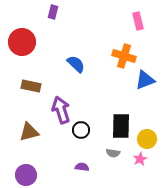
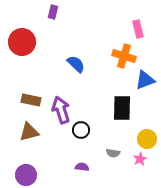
pink rectangle: moved 8 px down
brown rectangle: moved 14 px down
black rectangle: moved 1 px right, 18 px up
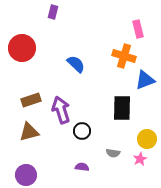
red circle: moved 6 px down
brown rectangle: rotated 30 degrees counterclockwise
black circle: moved 1 px right, 1 px down
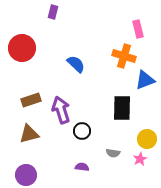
brown triangle: moved 2 px down
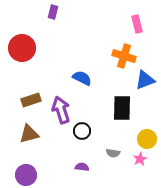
pink rectangle: moved 1 px left, 5 px up
blue semicircle: moved 6 px right, 14 px down; rotated 18 degrees counterclockwise
